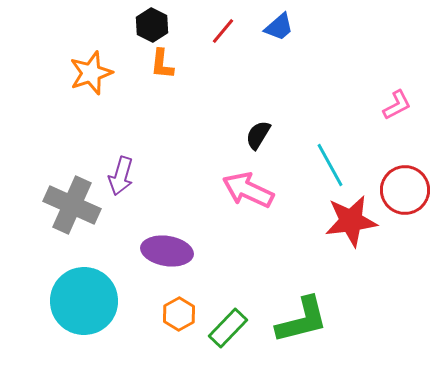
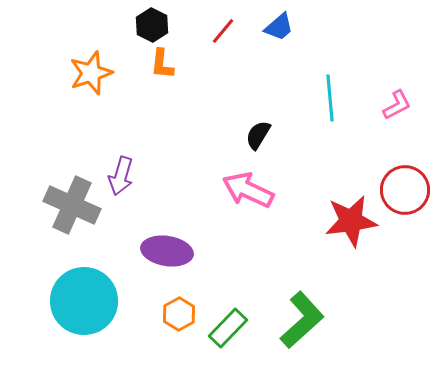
cyan line: moved 67 px up; rotated 24 degrees clockwise
green L-shape: rotated 28 degrees counterclockwise
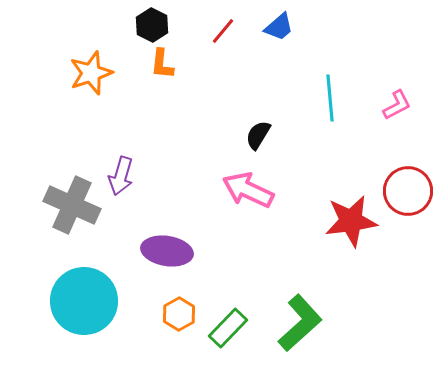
red circle: moved 3 px right, 1 px down
green L-shape: moved 2 px left, 3 px down
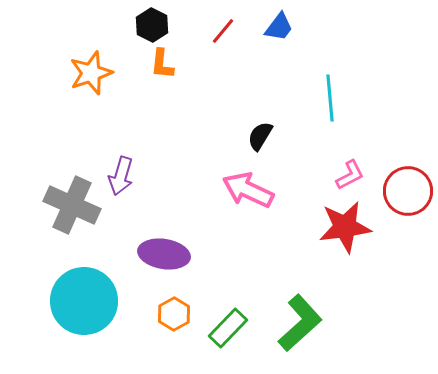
blue trapezoid: rotated 12 degrees counterclockwise
pink L-shape: moved 47 px left, 70 px down
black semicircle: moved 2 px right, 1 px down
red star: moved 6 px left, 6 px down
purple ellipse: moved 3 px left, 3 px down
orange hexagon: moved 5 px left
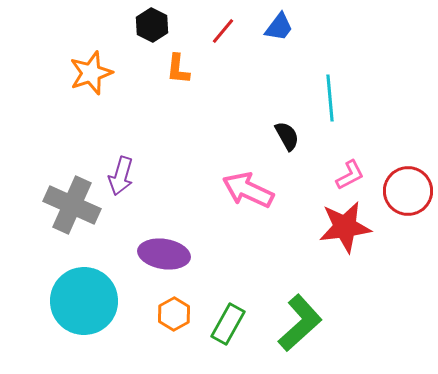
orange L-shape: moved 16 px right, 5 px down
black semicircle: moved 27 px right; rotated 120 degrees clockwise
green rectangle: moved 4 px up; rotated 15 degrees counterclockwise
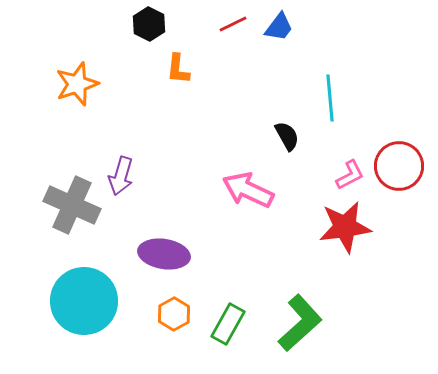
black hexagon: moved 3 px left, 1 px up
red line: moved 10 px right, 7 px up; rotated 24 degrees clockwise
orange star: moved 14 px left, 11 px down
red circle: moved 9 px left, 25 px up
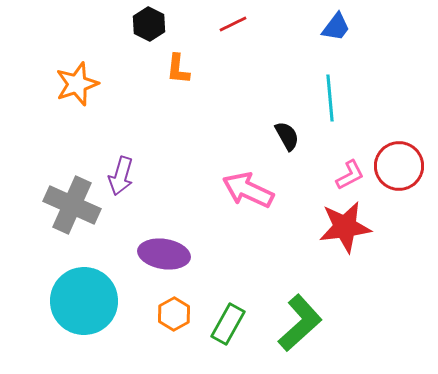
blue trapezoid: moved 57 px right
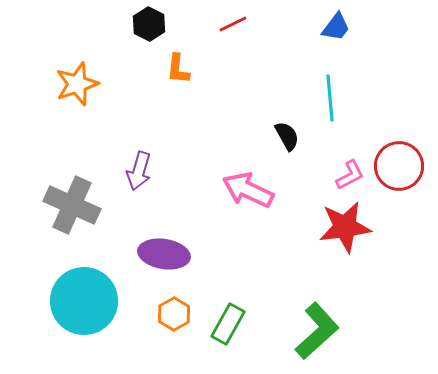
purple arrow: moved 18 px right, 5 px up
green L-shape: moved 17 px right, 8 px down
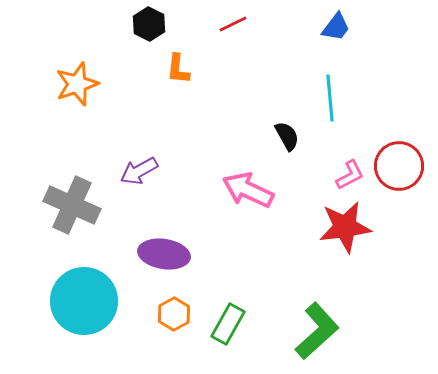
purple arrow: rotated 45 degrees clockwise
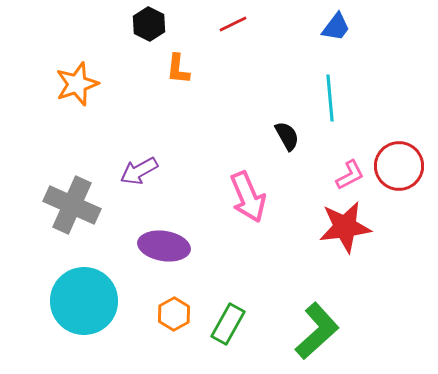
pink arrow: moved 7 px down; rotated 138 degrees counterclockwise
purple ellipse: moved 8 px up
